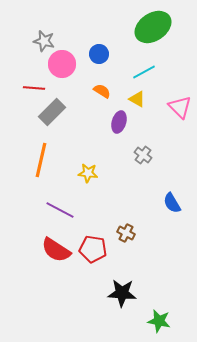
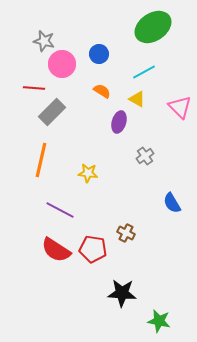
gray cross: moved 2 px right, 1 px down; rotated 18 degrees clockwise
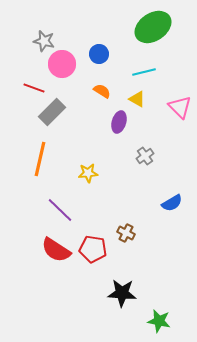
cyan line: rotated 15 degrees clockwise
red line: rotated 15 degrees clockwise
orange line: moved 1 px left, 1 px up
yellow star: rotated 12 degrees counterclockwise
blue semicircle: rotated 90 degrees counterclockwise
purple line: rotated 16 degrees clockwise
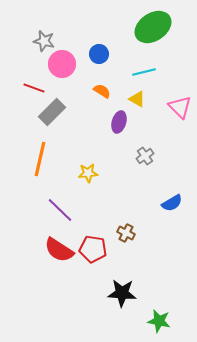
red semicircle: moved 3 px right
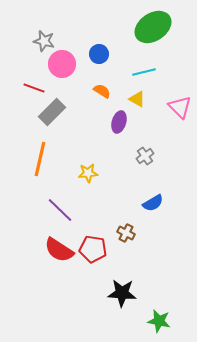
blue semicircle: moved 19 px left
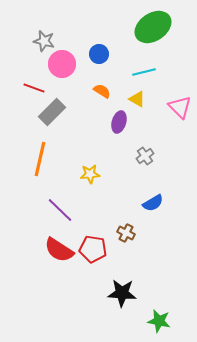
yellow star: moved 2 px right, 1 px down
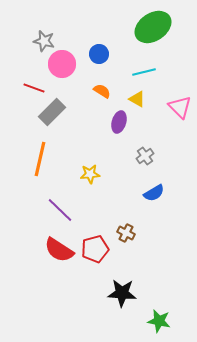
blue semicircle: moved 1 px right, 10 px up
red pentagon: moved 2 px right; rotated 24 degrees counterclockwise
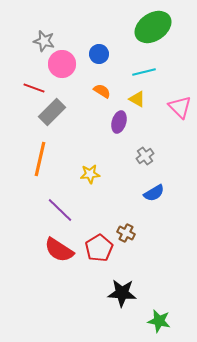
red pentagon: moved 4 px right, 1 px up; rotated 16 degrees counterclockwise
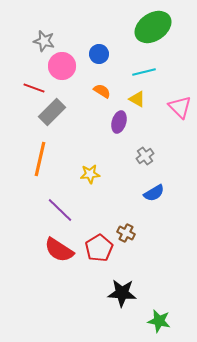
pink circle: moved 2 px down
